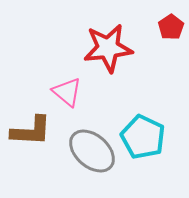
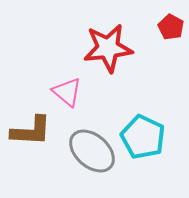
red pentagon: rotated 10 degrees counterclockwise
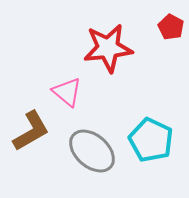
brown L-shape: rotated 33 degrees counterclockwise
cyan pentagon: moved 8 px right, 3 px down
